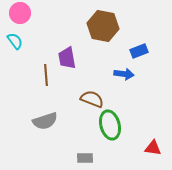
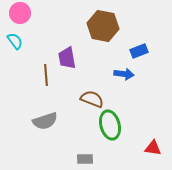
gray rectangle: moved 1 px down
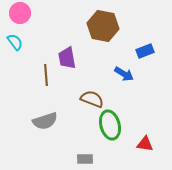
cyan semicircle: moved 1 px down
blue rectangle: moved 6 px right
blue arrow: rotated 24 degrees clockwise
red triangle: moved 8 px left, 4 px up
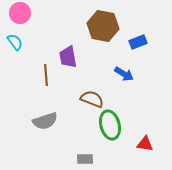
blue rectangle: moved 7 px left, 9 px up
purple trapezoid: moved 1 px right, 1 px up
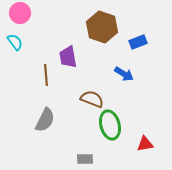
brown hexagon: moved 1 px left, 1 px down; rotated 8 degrees clockwise
gray semicircle: moved 1 px up; rotated 45 degrees counterclockwise
red triangle: rotated 18 degrees counterclockwise
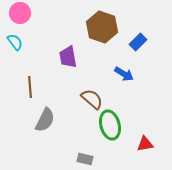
blue rectangle: rotated 24 degrees counterclockwise
brown line: moved 16 px left, 12 px down
brown semicircle: rotated 20 degrees clockwise
gray rectangle: rotated 14 degrees clockwise
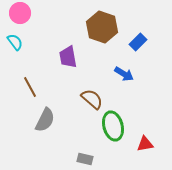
brown line: rotated 25 degrees counterclockwise
green ellipse: moved 3 px right, 1 px down
